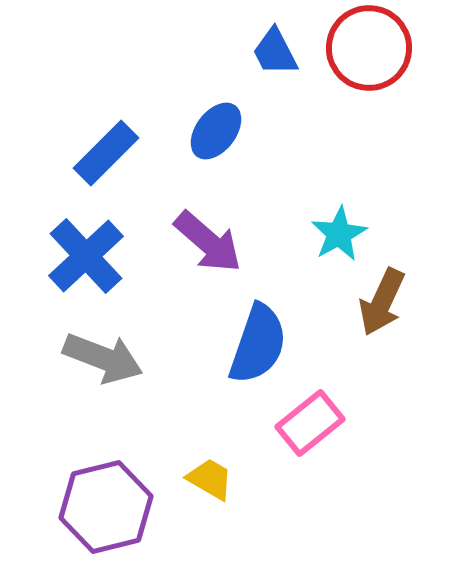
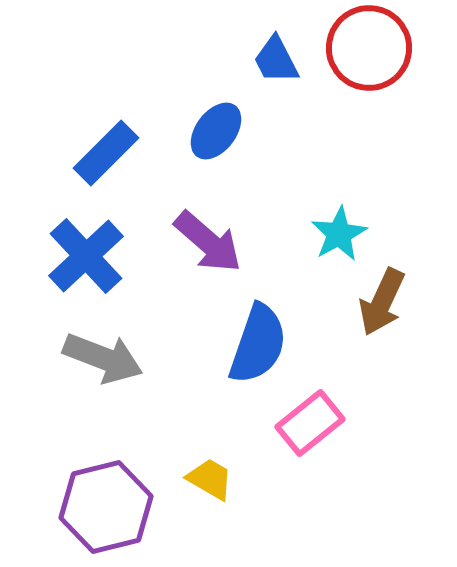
blue trapezoid: moved 1 px right, 8 px down
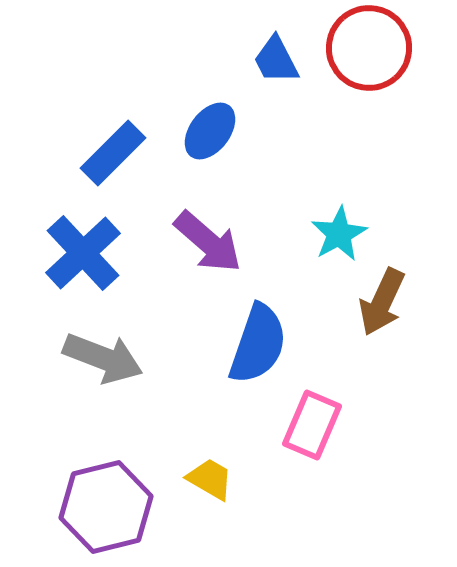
blue ellipse: moved 6 px left
blue rectangle: moved 7 px right
blue cross: moved 3 px left, 3 px up
pink rectangle: moved 2 px right, 2 px down; rotated 28 degrees counterclockwise
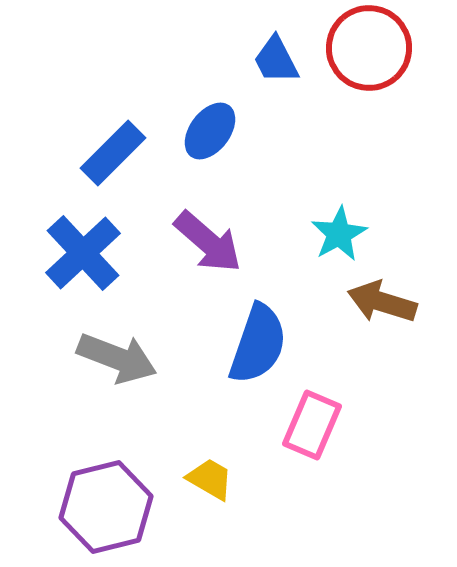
brown arrow: rotated 82 degrees clockwise
gray arrow: moved 14 px right
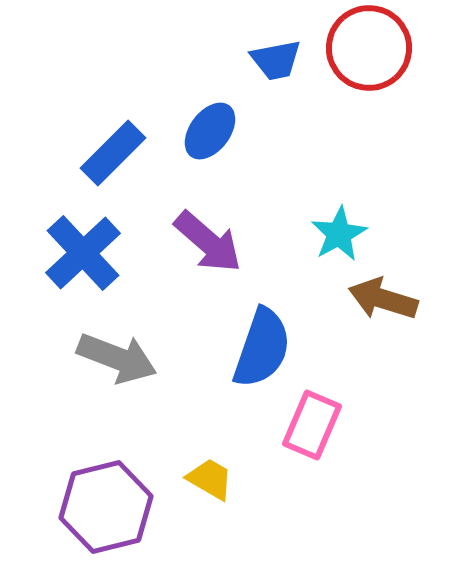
blue trapezoid: rotated 74 degrees counterclockwise
brown arrow: moved 1 px right, 3 px up
blue semicircle: moved 4 px right, 4 px down
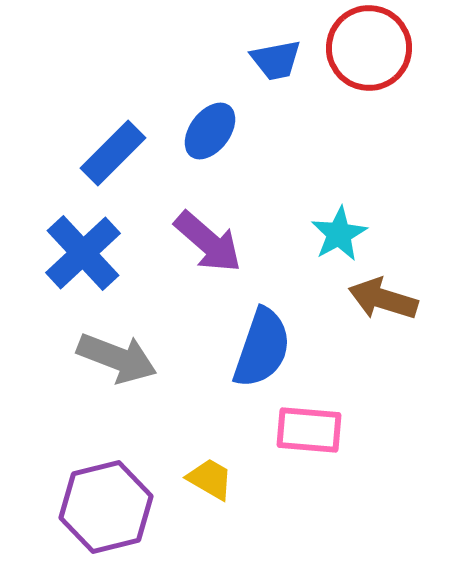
pink rectangle: moved 3 px left, 5 px down; rotated 72 degrees clockwise
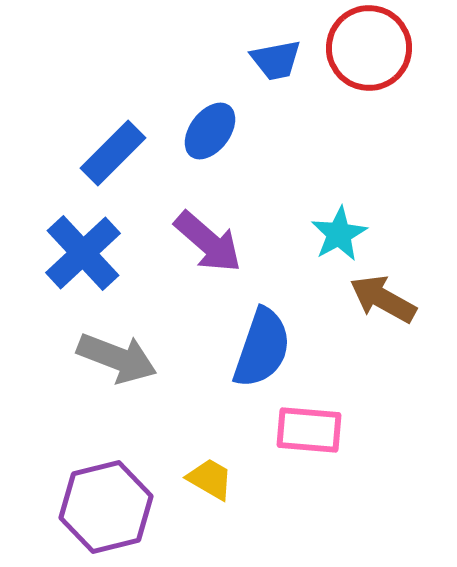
brown arrow: rotated 12 degrees clockwise
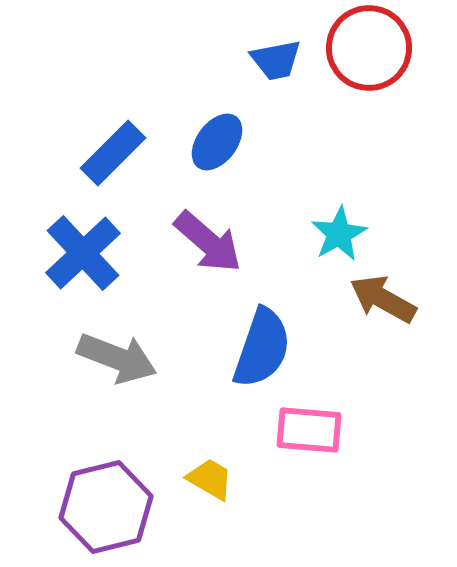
blue ellipse: moved 7 px right, 11 px down
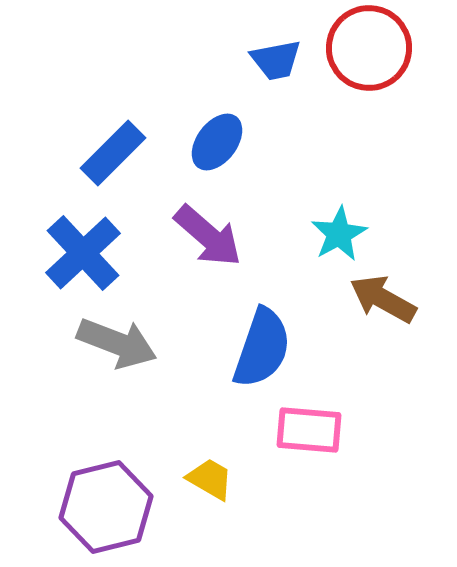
purple arrow: moved 6 px up
gray arrow: moved 15 px up
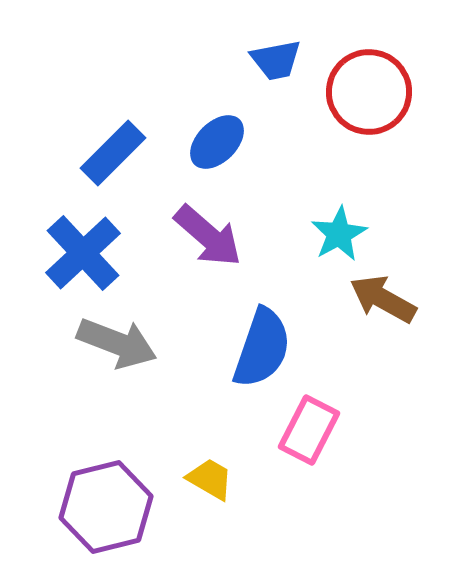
red circle: moved 44 px down
blue ellipse: rotated 8 degrees clockwise
pink rectangle: rotated 68 degrees counterclockwise
